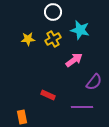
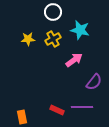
red rectangle: moved 9 px right, 15 px down
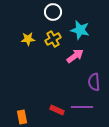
pink arrow: moved 1 px right, 4 px up
purple semicircle: rotated 138 degrees clockwise
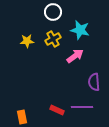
yellow star: moved 1 px left, 2 px down
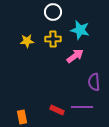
yellow cross: rotated 28 degrees clockwise
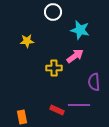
yellow cross: moved 1 px right, 29 px down
purple line: moved 3 px left, 2 px up
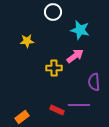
orange rectangle: rotated 64 degrees clockwise
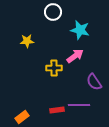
purple semicircle: rotated 30 degrees counterclockwise
red rectangle: rotated 32 degrees counterclockwise
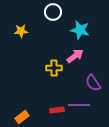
yellow star: moved 6 px left, 10 px up
purple semicircle: moved 1 px left, 1 px down
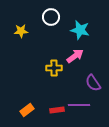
white circle: moved 2 px left, 5 px down
orange rectangle: moved 5 px right, 7 px up
